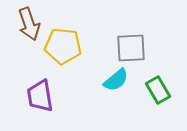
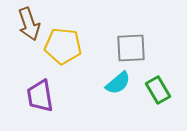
cyan semicircle: moved 2 px right, 3 px down
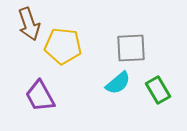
purple trapezoid: rotated 20 degrees counterclockwise
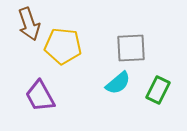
green rectangle: rotated 56 degrees clockwise
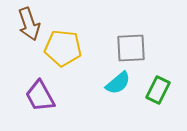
yellow pentagon: moved 2 px down
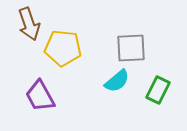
cyan semicircle: moved 1 px left, 2 px up
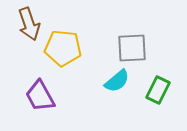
gray square: moved 1 px right
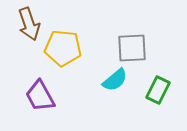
cyan semicircle: moved 2 px left, 1 px up
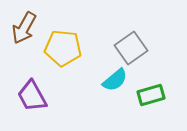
brown arrow: moved 5 px left, 4 px down; rotated 48 degrees clockwise
gray square: moved 1 px left; rotated 32 degrees counterclockwise
green rectangle: moved 7 px left, 5 px down; rotated 48 degrees clockwise
purple trapezoid: moved 8 px left
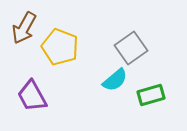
yellow pentagon: moved 3 px left, 1 px up; rotated 15 degrees clockwise
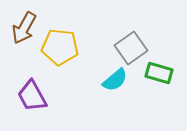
yellow pentagon: rotated 15 degrees counterclockwise
green rectangle: moved 8 px right, 22 px up; rotated 32 degrees clockwise
